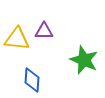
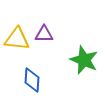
purple triangle: moved 3 px down
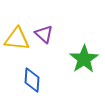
purple triangle: rotated 42 degrees clockwise
green star: moved 1 px up; rotated 16 degrees clockwise
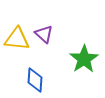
blue diamond: moved 3 px right
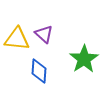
blue diamond: moved 4 px right, 9 px up
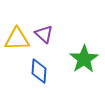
yellow triangle: rotated 8 degrees counterclockwise
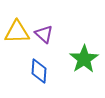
yellow triangle: moved 7 px up
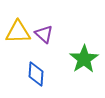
yellow triangle: moved 1 px right
blue diamond: moved 3 px left, 3 px down
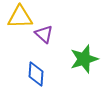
yellow triangle: moved 2 px right, 15 px up
green star: rotated 16 degrees clockwise
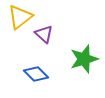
yellow triangle: rotated 36 degrees counterclockwise
blue diamond: rotated 50 degrees counterclockwise
